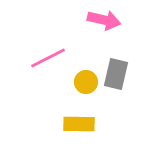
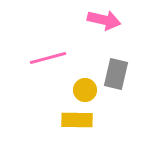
pink line: rotated 12 degrees clockwise
yellow circle: moved 1 px left, 8 px down
yellow rectangle: moved 2 px left, 4 px up
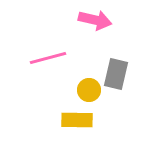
pink arrow: moved 9 px left
yellow circle: moved 4 px right
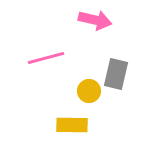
pink line: moved 2 px left
yellow circle: moved 1 px down
yellow rectangle: moved 5 px left, 5 px down
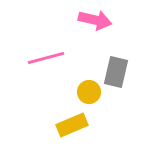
gray rectangle: moved 2 px up
yellow circle: moved 1 px down
yellow rectangle: rotated 24 degrees counterclockwise
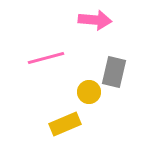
pink arrow: rotated 8 degrees counterclockwise
gray rectangle: moved 2 px left
yellow rectangle: moved 7 px left, 1 px up
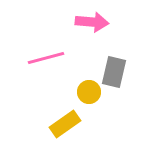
pink arrow: moved 3 px left, 2 px down
yellow rectangle: rotated 12 degrees counterclockwise
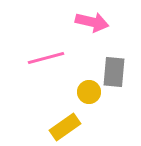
pink arrow: rotated 8 degrees clockwise
gray rectangle: rotated 8 degrees counterclockwise
yellow rectangle: moved 3 px down
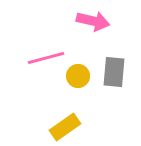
pink arrow: moved 1 px right, 1 px up
yellow circle: moved 11 px left, 16 px up
